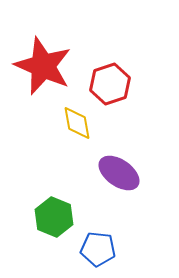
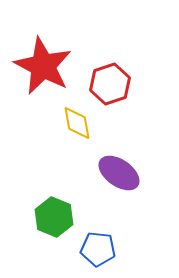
red star: rotated 4 degrees clockwise
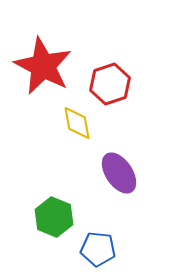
purple ellipse: rotated 21 degrees clockwise
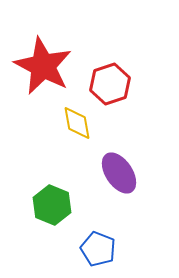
green hexagon: moved 2 px left, 12 px up
blue pentagon: rotated 16 degrees clockwise
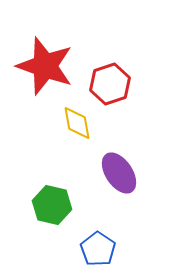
red star: moved 2 px right; rotated 8 degrees counterclockwise
green hexagon: rotated 9 degrees counterclockwise
blue pentagon: rotated 12 degrees clockwise
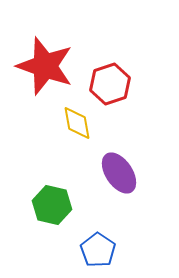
blue pentagon: moved 1 px down
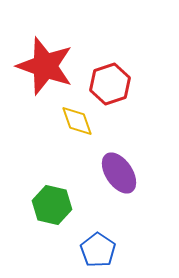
yellow diamond: moved 2 px up; rotated 9 degrees counterclockwise
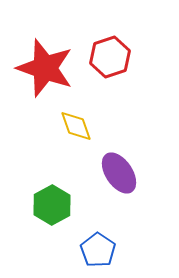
red star: moved 2 px down
red hexagon: moved 27 px up
yellow diamond: moved 1 px left, 5 px down
green hexagon: rotated 18 degrees clockwise
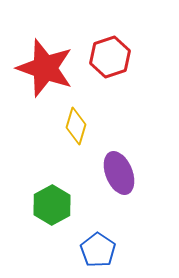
yellow diamond: rotated 36 degrees clockwise
purple ellipse: rotated 12 degrees clockwise
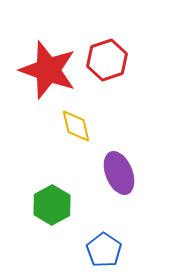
red hexagon: moved 3 px left, 3 px down
red star: moved 3 px right, 2 px down
yellow diamond: rotated 30 degrees counterclockwise
blue pentagon: moved 6 px right
